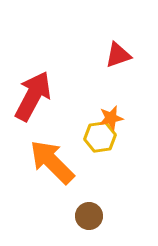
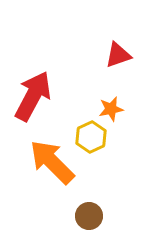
orange star: moved 9 px up
yellow hexagon: moved 9 px left; rotated 16 degrees counterclockwise
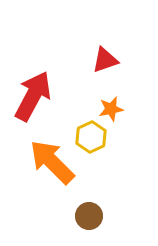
red triangle: moved 13 px left, 5 px down
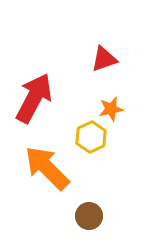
red triangle: moved 1 px left, 1 px up
red arrow: moved 1 px right, 2 px down
orange arrow: moved 5 px left, 6 px down
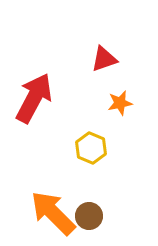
orange star: moved 9 px right, 6 px up
yellow hexagon: moved 11 px down; rotated 12 degrees counterclockwise
orange arrow: moved 6 px right, 45 px down
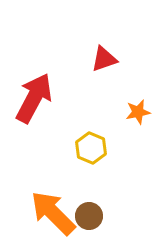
orange star: moved 18 px right, 9 px down
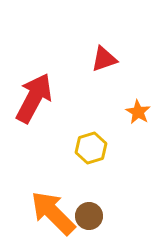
orange star: rotated 30 degrees counterclockwise
yellow hexagon: rotated 20 degrees clockwise
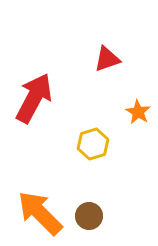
red triangle: moved 3 px right
yellow hexagon: moved 2 px right, 4 px up
orange arrow: moved 13 px left
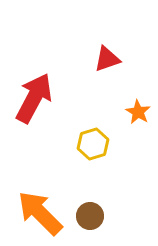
brown circle: moved 1 px right
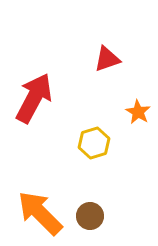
yellow hexagon: moved 1 px right, 1 px up
